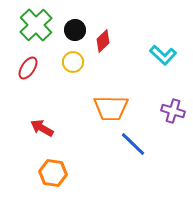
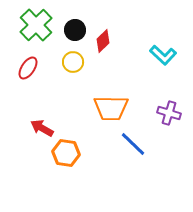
purple cross: moved 4 px left, 2 px down
orange hexagon: moved 13 px right, 20 px up
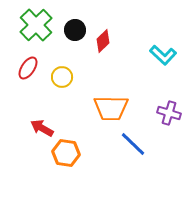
yellow circle: moved 11 px left, 15 px down
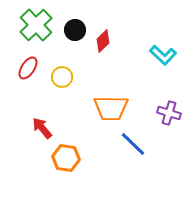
red arrow: rotated 20 degrees clockwise
orange hexagon: moved 5 px down
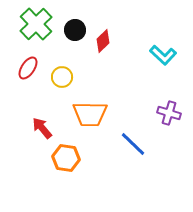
green cross: moved 1 px up
orange trapezoid: moved 21 px left, 6 px down
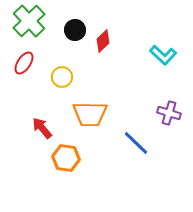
green cross: moved 7 px left, 3 px up
red ellipse: moved 4 px left, 5 px up
blue line: moved 3 px right, 1 px up
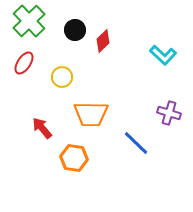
orange trapezoid: moved 1 px right
orange hexagon: moved 8 px right
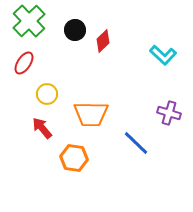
yellow circle: moved 15 px left, 17 px down
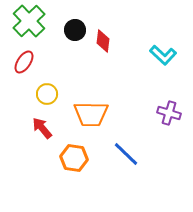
red diamond: rotated 40 degrees counterclockwise
red ellipse: moved 1 px up
blue line: moved 10 px left, 11 px down
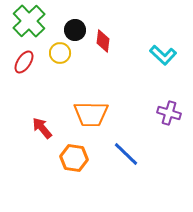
yellow circle: moved 13 px right, 41 px up
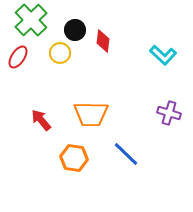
green cross: moved 2 px right, 1 px up
red ellipse: moved 6 px left, 5 px up
red arrow: moved 1 px left, 8 px up
